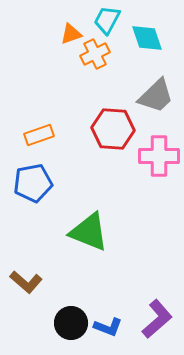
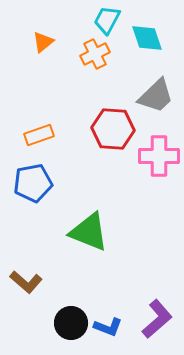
orange triangle: moved 28 px left, 8 px down; rotated 20 degrees counterclockwise
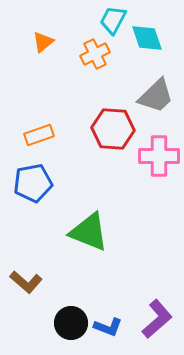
cyan trapezoid: moved 6 px right
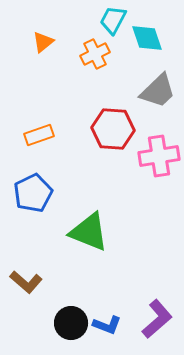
gray trapezoid: moved 2 px right, 5 px up
pink cross: rotated 9 degrees counterclockwise
blue pentagon: moved 10 px down; rotated 15 degrees counterclockwise
blue L-shape: moved 1 px left, 2 px up
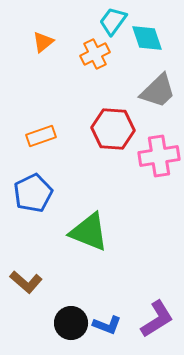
cyan trapezoid: moved 1 px down; rotated 8 degrees clockwise
orange rectangle: moved 2 px right, 1 px down
purple L-shape: rotated 9 degrees clockwise
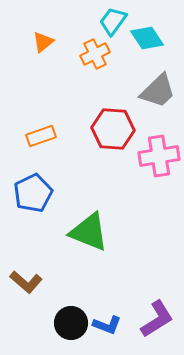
cyan diamond: rotated 16 degrees counterclockwise
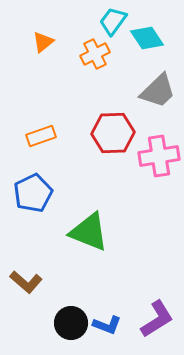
red hexagon: moved 4 px down; rotated 6 degrees counterclockwise
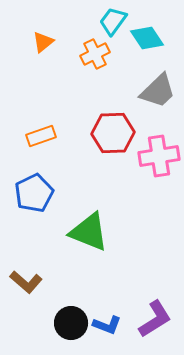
blue pentagon: moved 1 px right
purple L-shape: moved 2 px left
